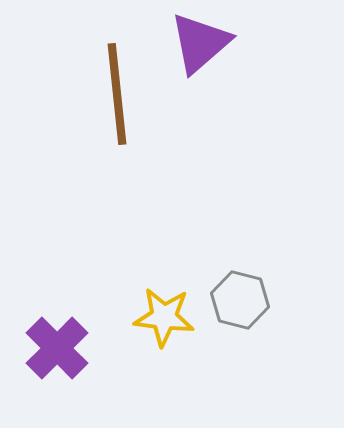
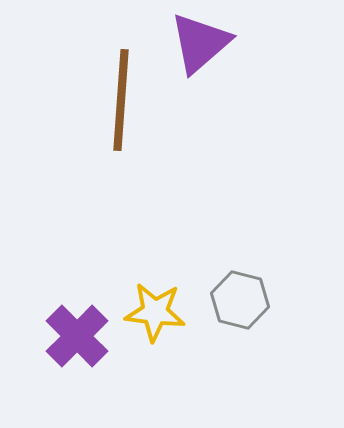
brown line: moved 4 px right, 6 px down; rotated 10 degrees clockwise
yellow star: moved 9 px left, 5 px up
purple cross: moved 20 px right, 12 px up
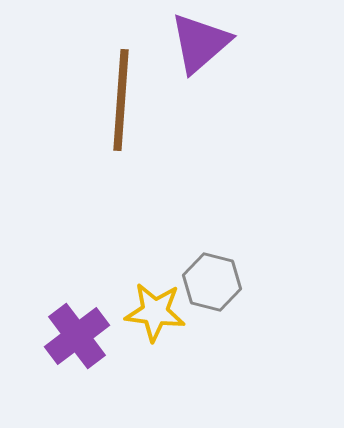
gray hexagon: moved 28 px left, 18 px up
purple cross: rotated 8 degrees clockwise
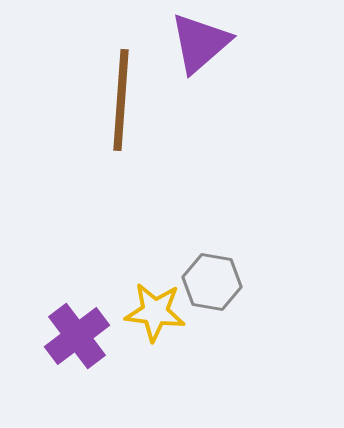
gray hexagon: rotated 4 degrees counterclockwise
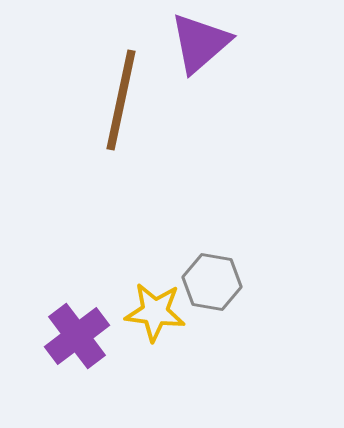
brown line: rotated 8 degrees clockwise
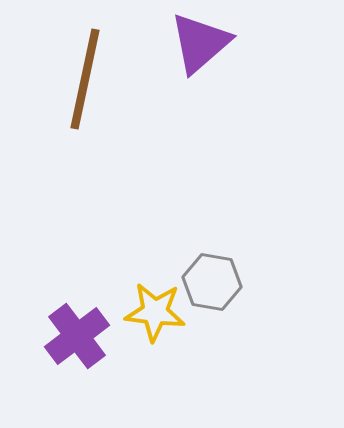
brown line: moved 36 px left, 21 px up
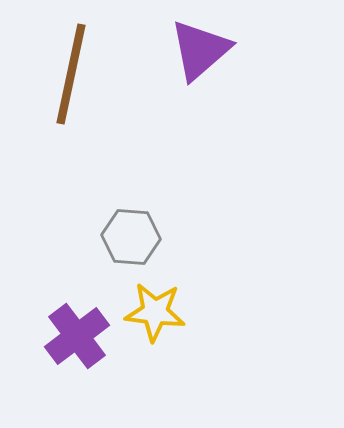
purple triangle: moved 7 px down
brown line: moved 14 px left, 5 px up
gray hexagon: moved 81 px left, 45 px up; rotated 6 degrees counterclockwise
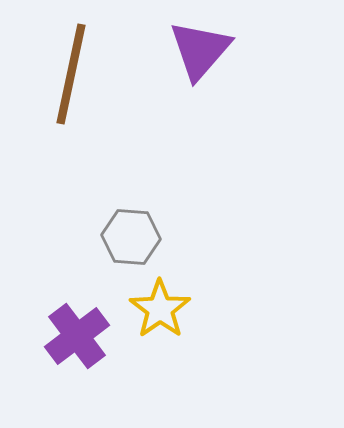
purple triangle: rotated 8 degrees counterclockwise
yellow star: moved 5 px right, 3 px up; rotated 30 degrees clockwise
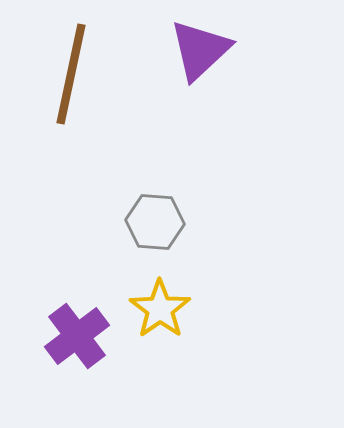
purple triangle: rotated 6 degrees clockwise
gray hexagon: moved 24 px right, 15 px up
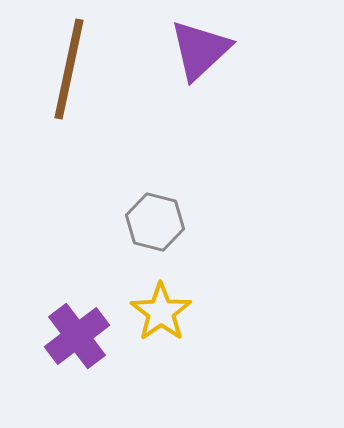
brown line: moved 2 px left, 5 px up
gray hexagon: rotated 10 degrees clockwise
yellow star: moved 1 px right, 3 px down
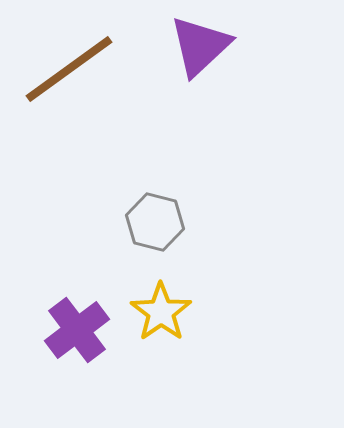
purple triangle: moved 4 px up
brown line: rotated 42 degrees clockwise
purple cross: moved 6 px up
